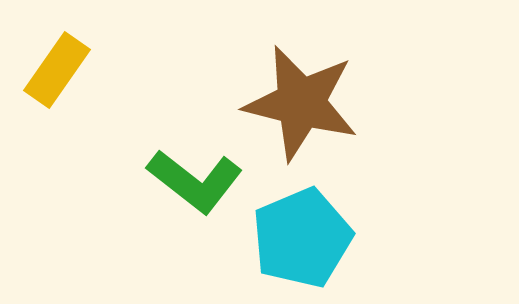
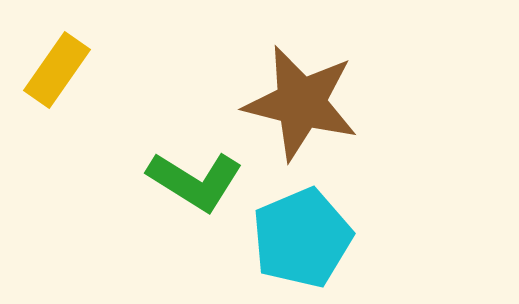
green L-shape: rotated 6 degrees counterclockwise
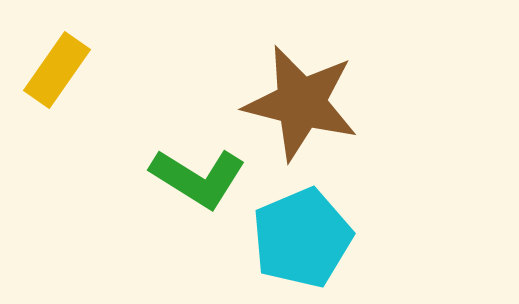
green L-shape: moved 3 px right, 3 px up
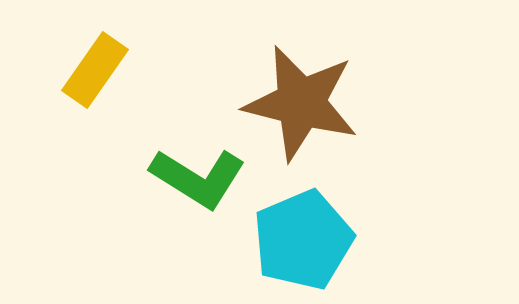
yellow rectangle: moved 38 px right
cyan pentagon: moved 1 px right, 2 px down
